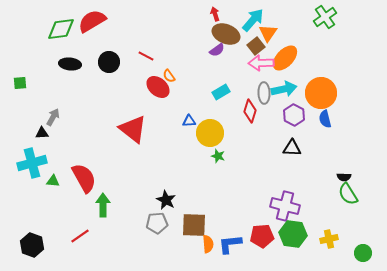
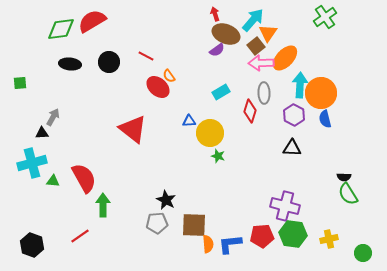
cyan arrow at (284, 89): moved 16 px right, 4 px up; rotated 75 degrees counterclockwise
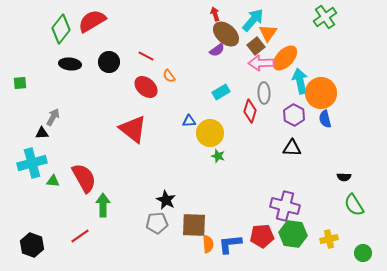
green diamond at (61, 29): rotated 44 degrees counterclockwise
brown ellipse at (226, 34): rotated 20 degrees clockwise
cyan arrow at (300, 85): moved 4 px up; rotated 15 degrees counterclockwise
red ellipse at (158, 87): moved 12 px left
green semicircle at (348, 194): moved 6 px right, 11 px down
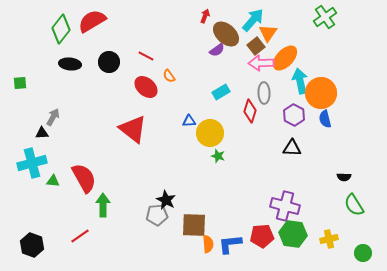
red arrow at (215, 14): moved 10 px left, 2 px down; rotated 40 degrees clockwise
gray pentagon at (157, 223): moved 8 px up
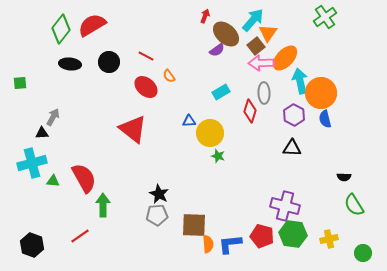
red semicircle at (92, 21): moved 4 px down
black star at (166, 200): moved 7 px left, 6 px up
red pentagon at (262, 236): rotated 20 degrees clockwise
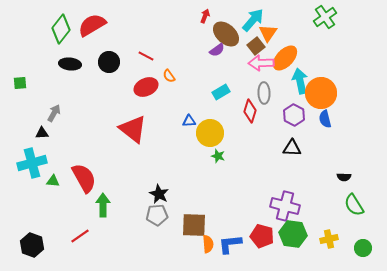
red ellipse at (146, 87): rotated 65 degrees counterclockwise
gray arrow at (53, 117): moved 1 px right, 4 px up
green circle at (363, 253): moved 5 px up
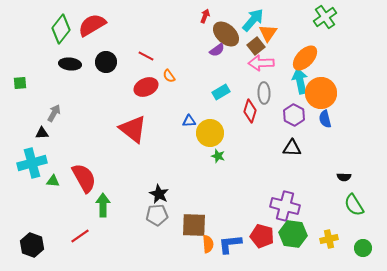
orange ellipse at (285, 58): moved 20 px right
black circle at (109, 62): moved 3 px left
